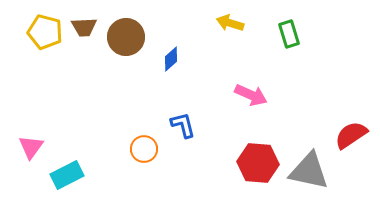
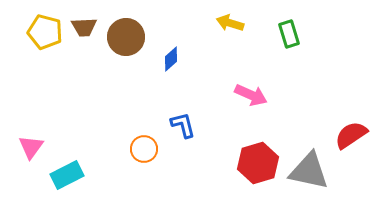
red hexagon: rotated 21 degrees counterclockwise
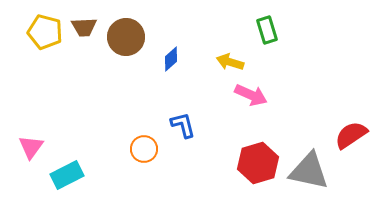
yellow arrow: moved 39 px down
green rectangle: moved 22 px left, 4 px up
